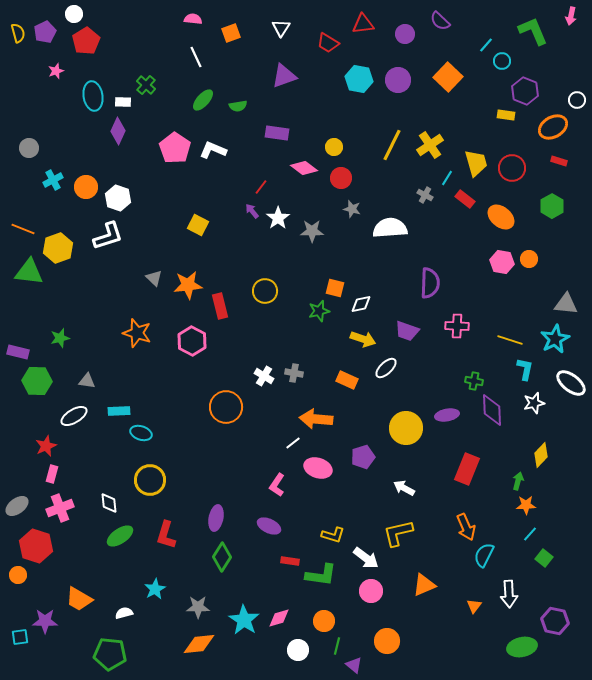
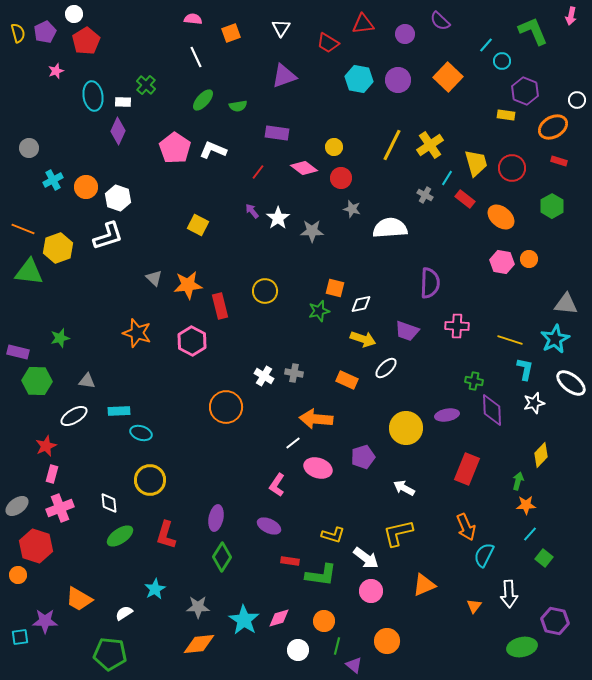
red line at (261, 187): moved 3 px left, 15 px up
white semicircle at (124, 613): rotated 18 degrees counterclockwise
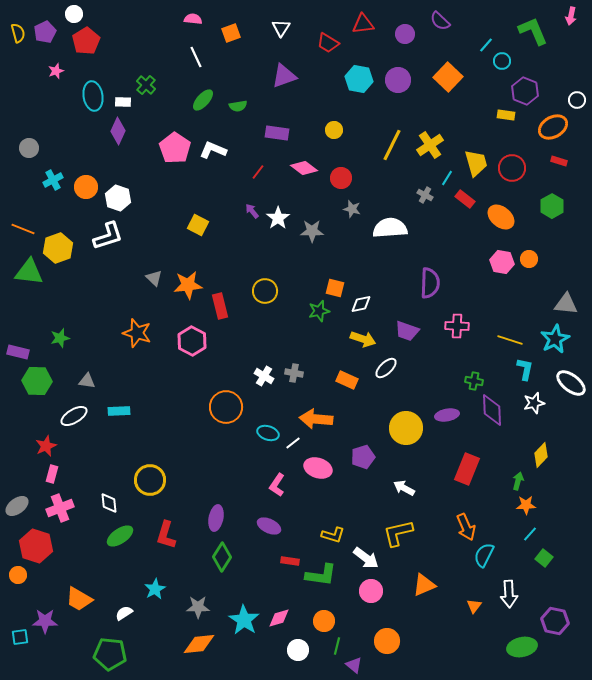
yellow circle at (334, 147): moved 17 px up
cyan ellipse at (141, 433): moved 127 px right
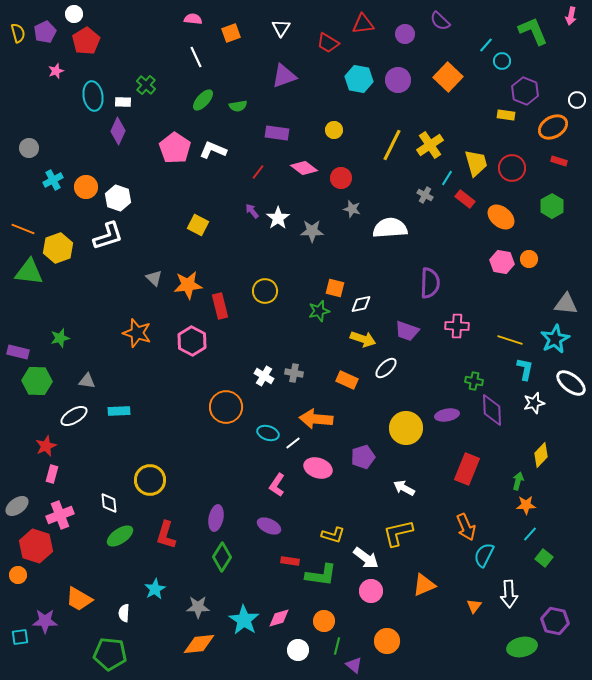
pink cross at (60, 508): moved 7 px down
white semicircle at (124, 613): rotated 54 degrees counterclockwise
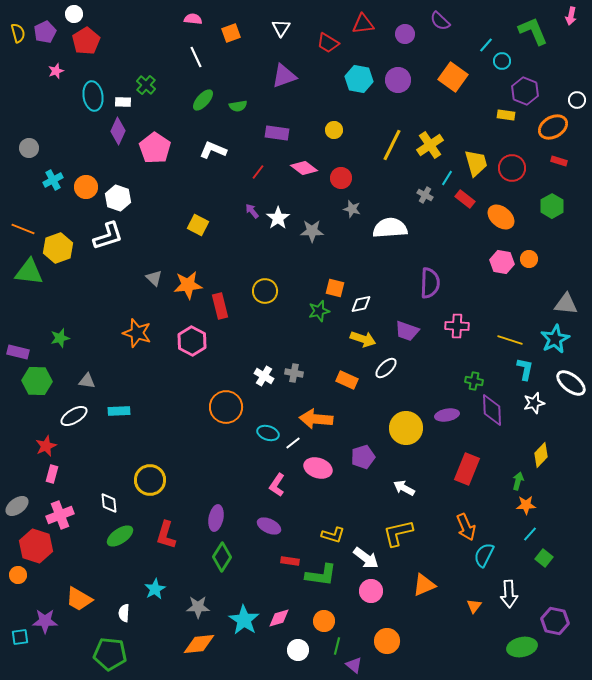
orange square at (448, 77): moved 5 px right; rotated 8 degrees counterclockwise
pink pentagon at (175, 148): moved 20 px left
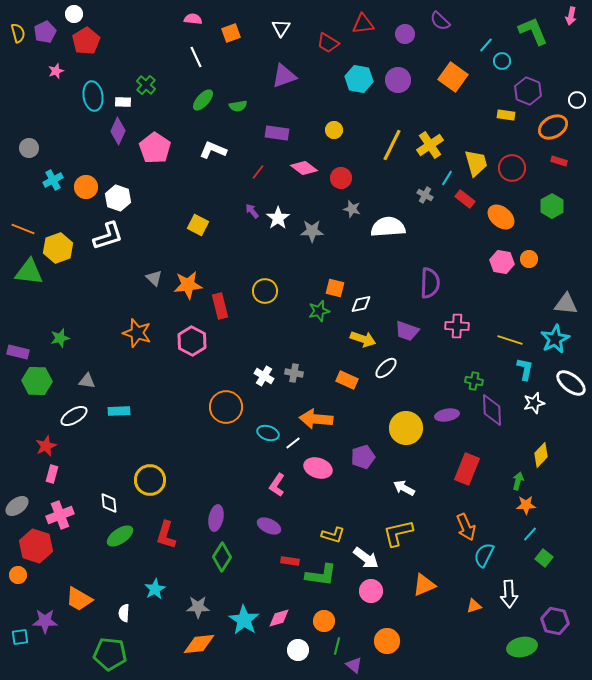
purple hexagon at (525, 91): moved 3 px right
white semicircle at (390, 228): moved 2 px left, 1 px up
orange triangle at (474, 606): rotated 35 degrees clockwise
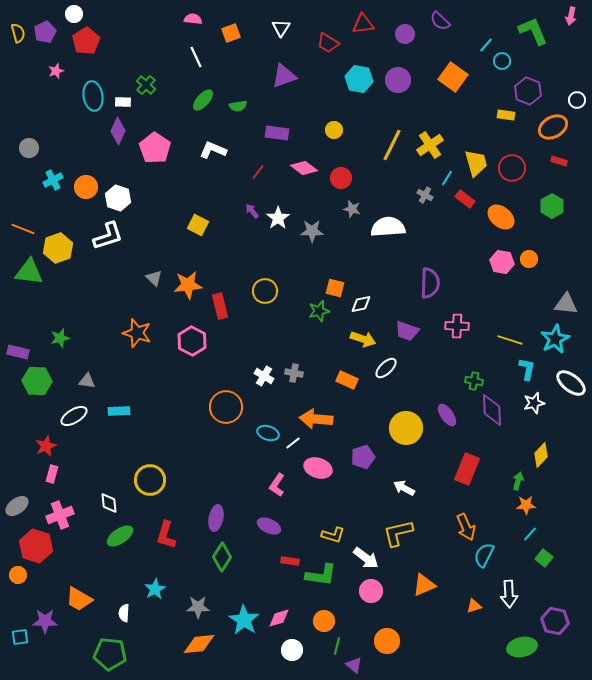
cyan L-shape at (525, 369): moved 2 px right
purple ellipse at (447, 415): rotated 65 degrees clockwise
white circle at (298, 650): moved 6 px left
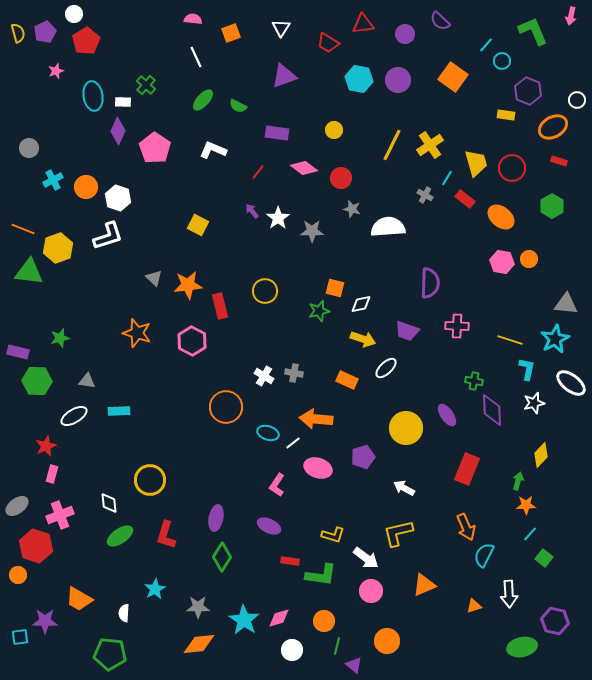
green semicircle at (238, 106): rotated 36 degrees clockwise
